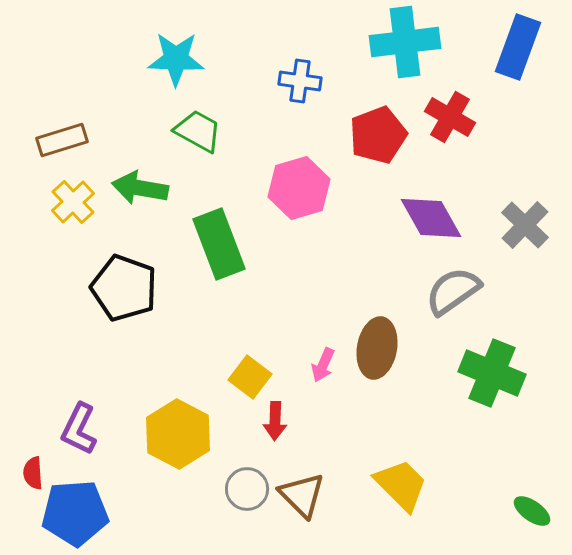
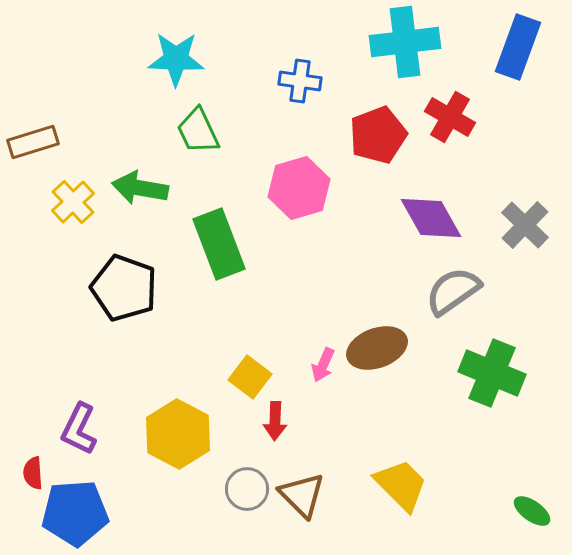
green trapezoid: rotated 144 degrees counterclockwise
brown rectangle: moved 29 px left, 2 px down
brown ellipse: rotated 60 degrees clockwise
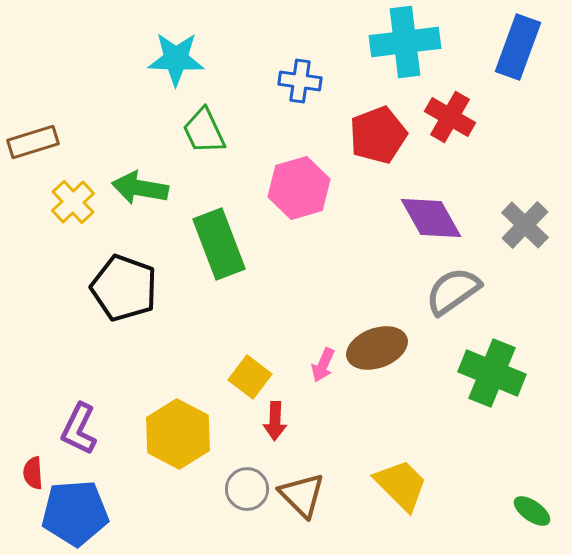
green trapezoid: moved 6 px right
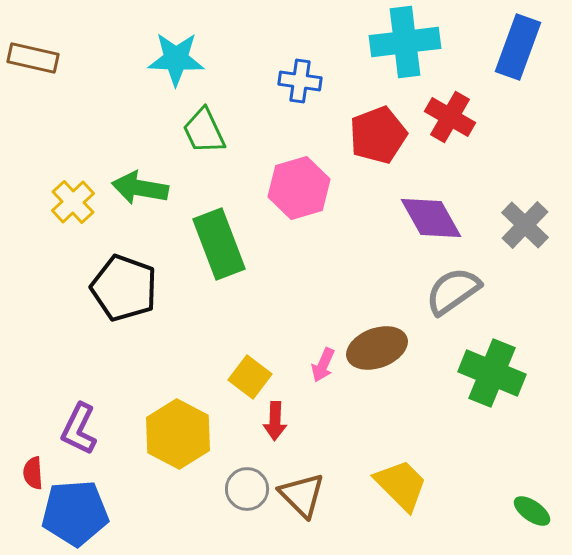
brown rectangle: moved 84 px up; rotated 30 degrees clockwise
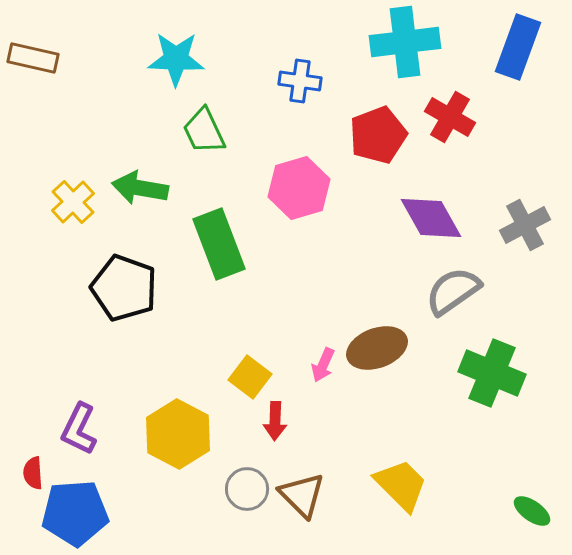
gray cross: rotated 18 degrees clockwise
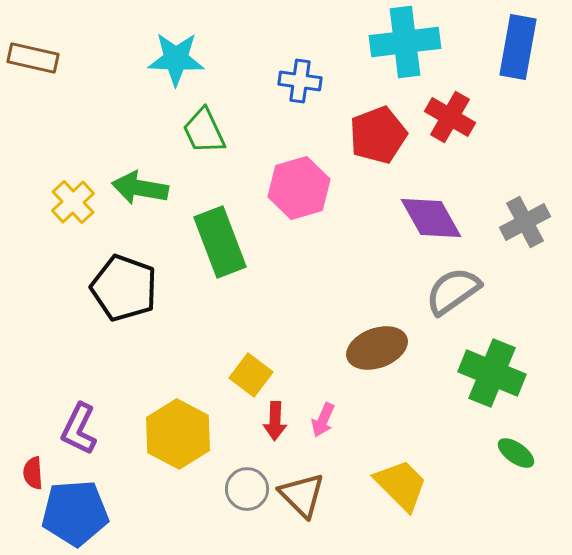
blue rectangle: rotated 10 degrees counterclockwise
gray cross: moved 3 px up
green rectangle: moved 1 px right, 2 px up
pink arrow: moved 55 px down
yellow square: moved 1 px right, 2 px up
green ellipse: moved 16 px left, 58 px up
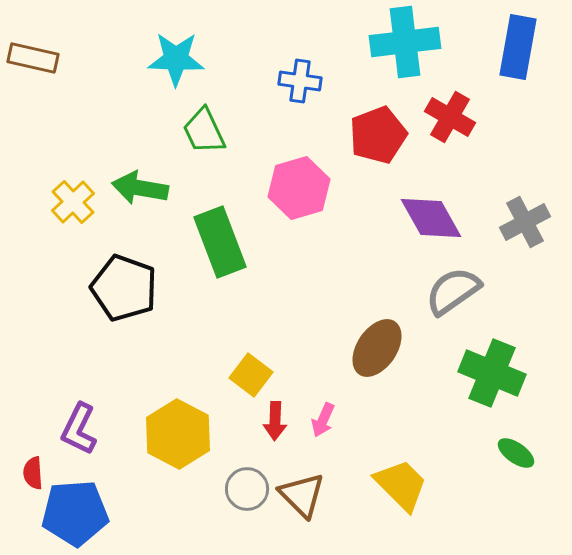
brown ellipse: rotated 36 degrees counterclockwise
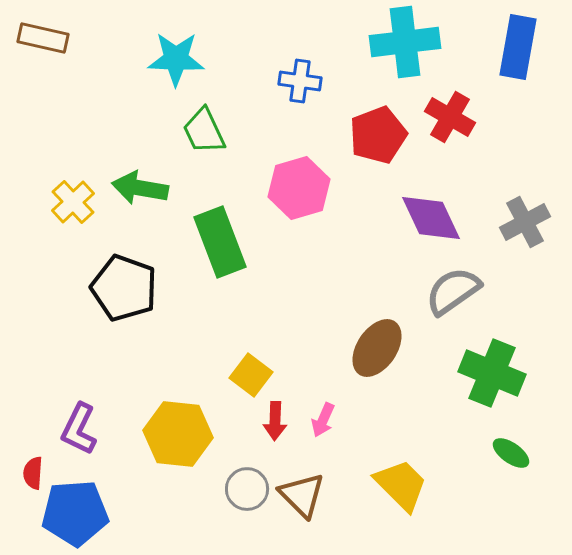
brown rectangle: moved 10 px right, 20 px up
purple diamond: rotated 4 degrees clockwise
yellow hexagon: rotated 22 degrees counterclockwise
green ellipse: moved 5 px left
red semicircle: rotated 8 degrees clockwise
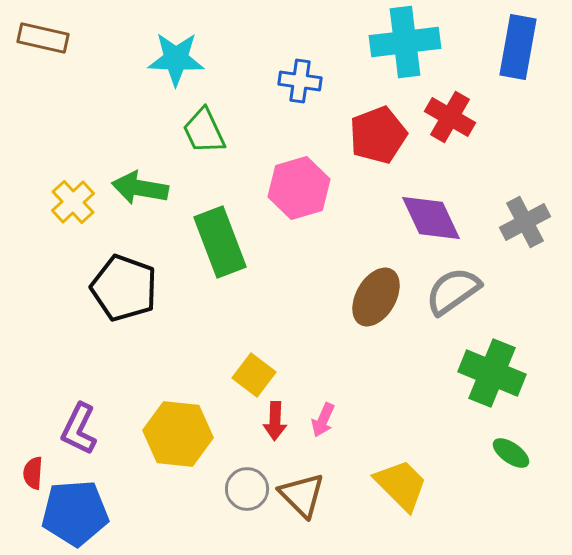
brown ellipse: moved 1 px left, 51 px up; rotated 4 degrees counterclockwise
yellow square: moved 3 px right
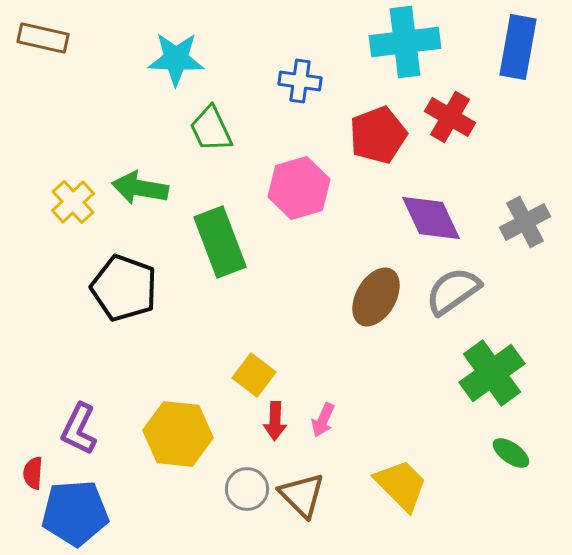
green trapezoid: moved 7 px right, 2 px up
green cross: rotated 32 degrees clockwise
